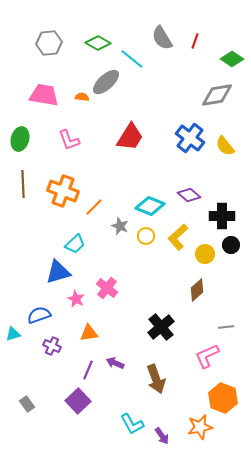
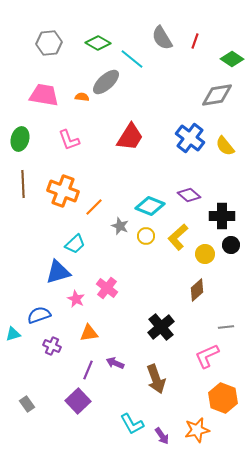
orange star at (200, 427): moved 3 px left, 3 px down
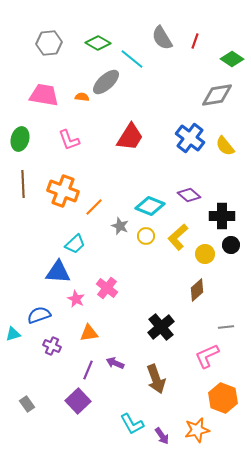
blue triangle at (58, 272): rotated 20 degrees clockwise
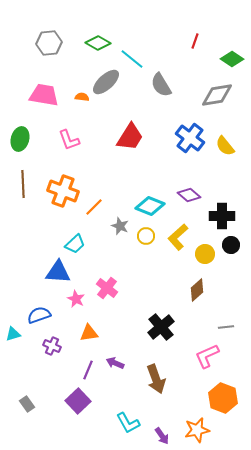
gray semicircle at (162, 38): moved 1 px left, 47 px down
cyan L-shape at (132, 424): moved 4 px left, 1 px up
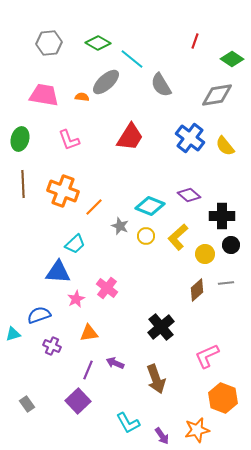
pink star at (76, 299): rotated 18 degrees clockwise
gray line at (226, 327): moved 44 px up
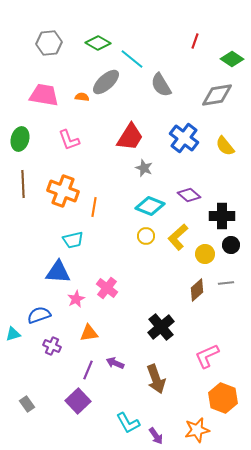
blue cross at (190, 138): moved 6 px left
orange line at (94, 207): rotated 36 degrees counterclockwise
gray star at (120, 226): moved 24 px right, 58 px up
cyan trapezoid at (75, 244): moved 2 px left, 4 px up; rotated 30 degrees clockwise
purple arrow at (162, 436): moved 6 px left
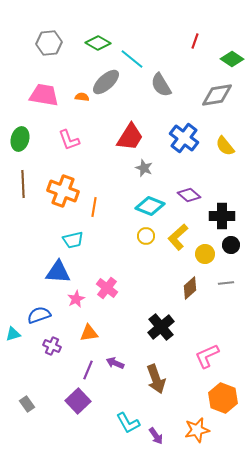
brown diamond at (197, 290): moved 7 px left, 2 px up
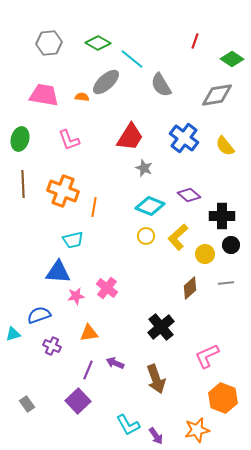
pink star at (76, 299): moved 3 px up; rotated 18 degrees clockwise
cyan L-shape at (128, 423): moved 2 px down
